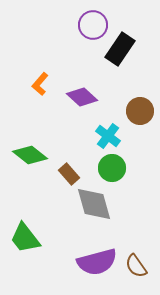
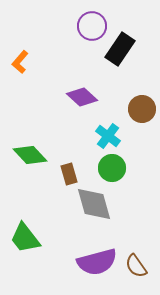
purple circle: moved 1 px left, 1 px down
orange L-shape: moved 20 px left, 22 px up
brown circle: moved 2 px right, 2 px up
green diamond: rotated 8 degrees clockwise
brown rectangle: rotated 25 degrees clockwise
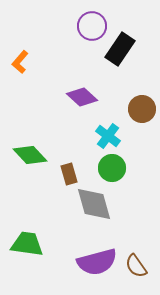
green trapezoid: moved 2 px right, 6 px down; rotated 136 degrees clockwise
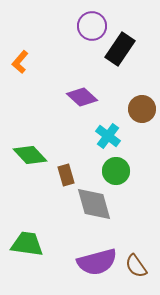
green circle: moved 4 px right, 3 px down
brown rectangle: moved 3 px left, 1 px down
